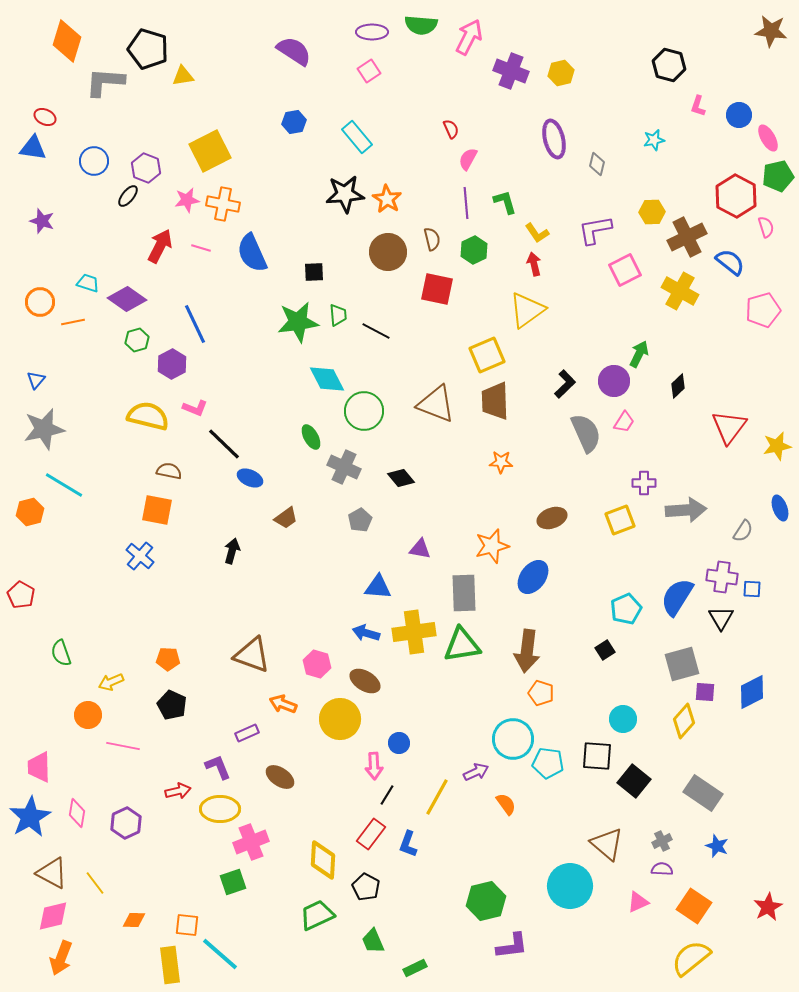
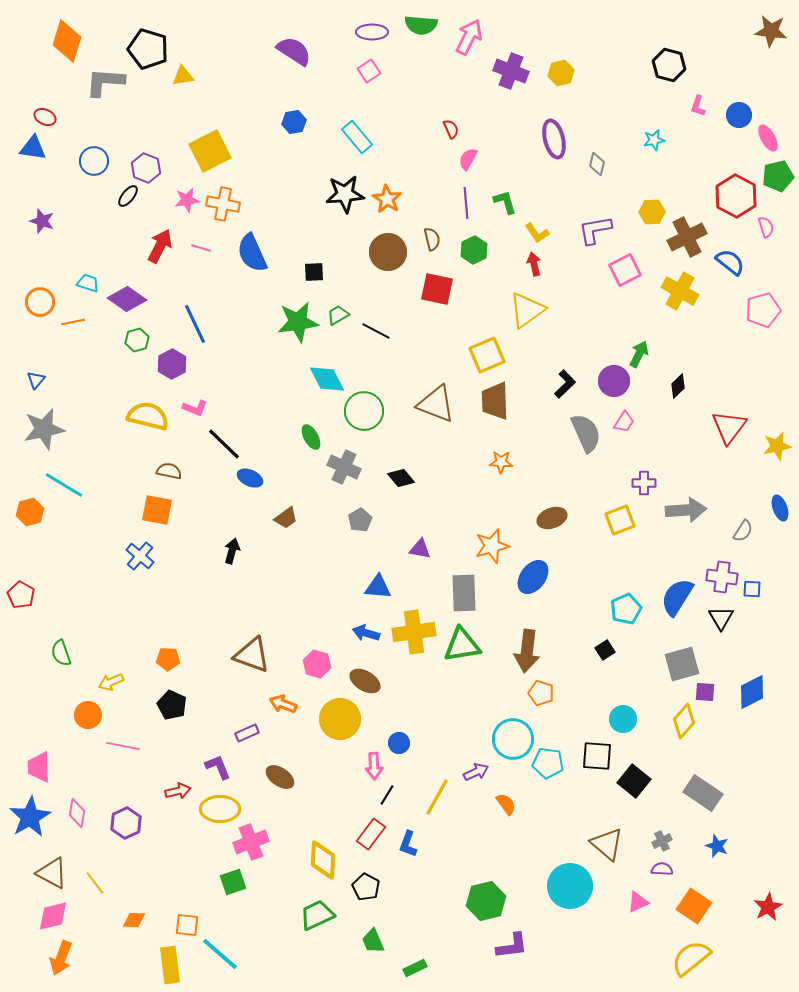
green trapezoid at (338, 315): rotated 115 degrees counterclockwise
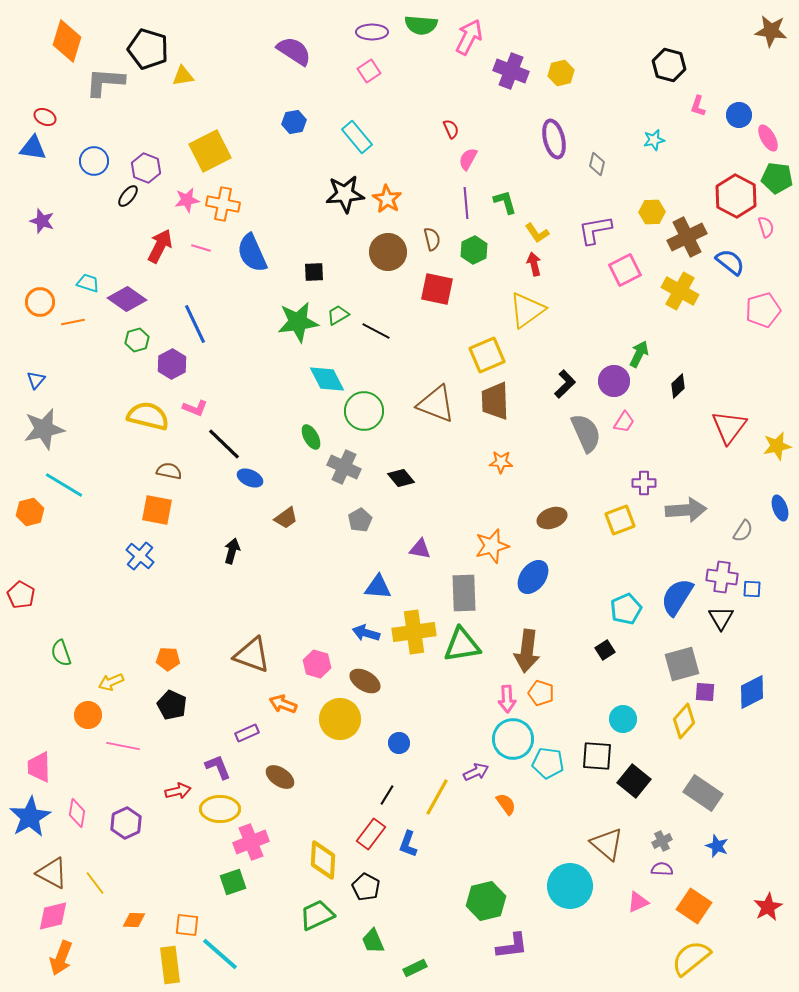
green pentagon at (778, 176): moved 1 px left, 2 px down; rotated 20 degrees clockwise
pink arrow at (374, 766): moved 133 px right, 67 px up
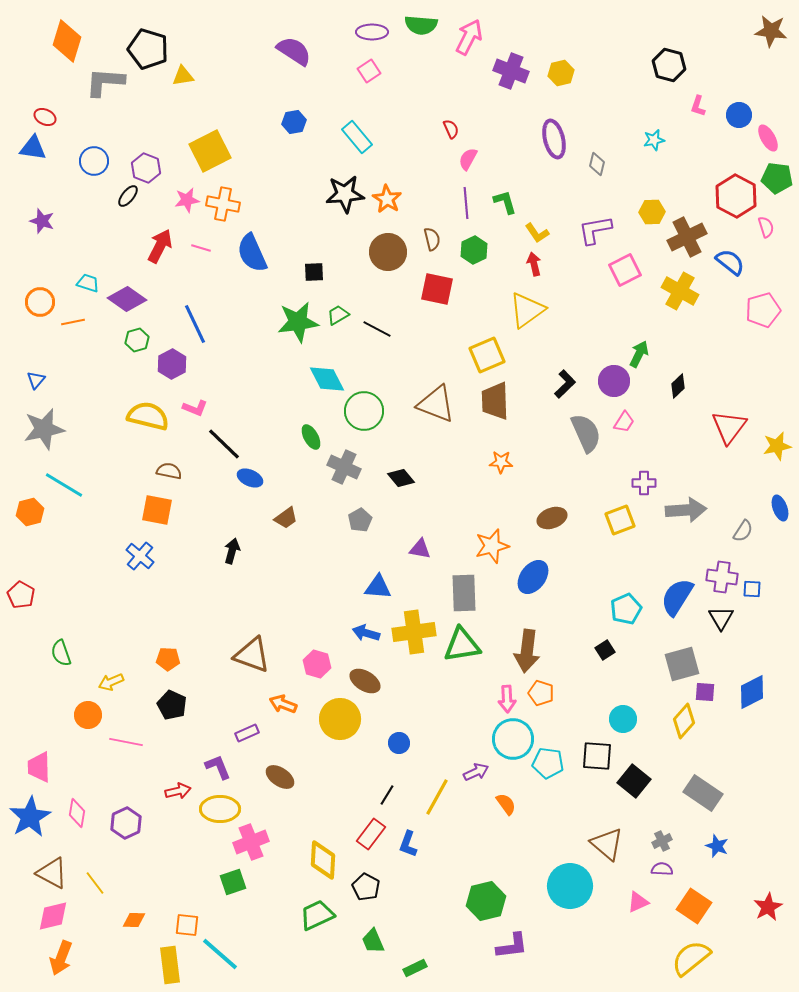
black line at (376, 331): moved 1 px right, 2 px up
pink line at (123, 746): moved 3 px right, 4 px up
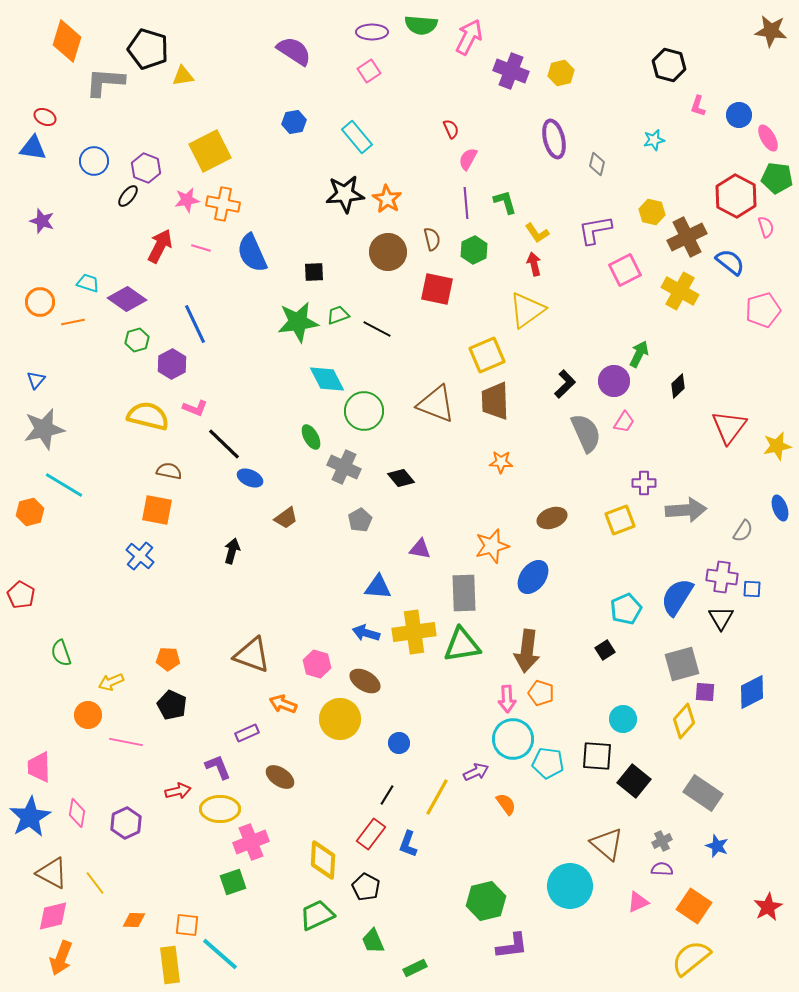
yellow hexagon at (652, 212): rotated 15 degrees clockwise
green trapezoid at (338, 315): rotated 10 degrees clockwise
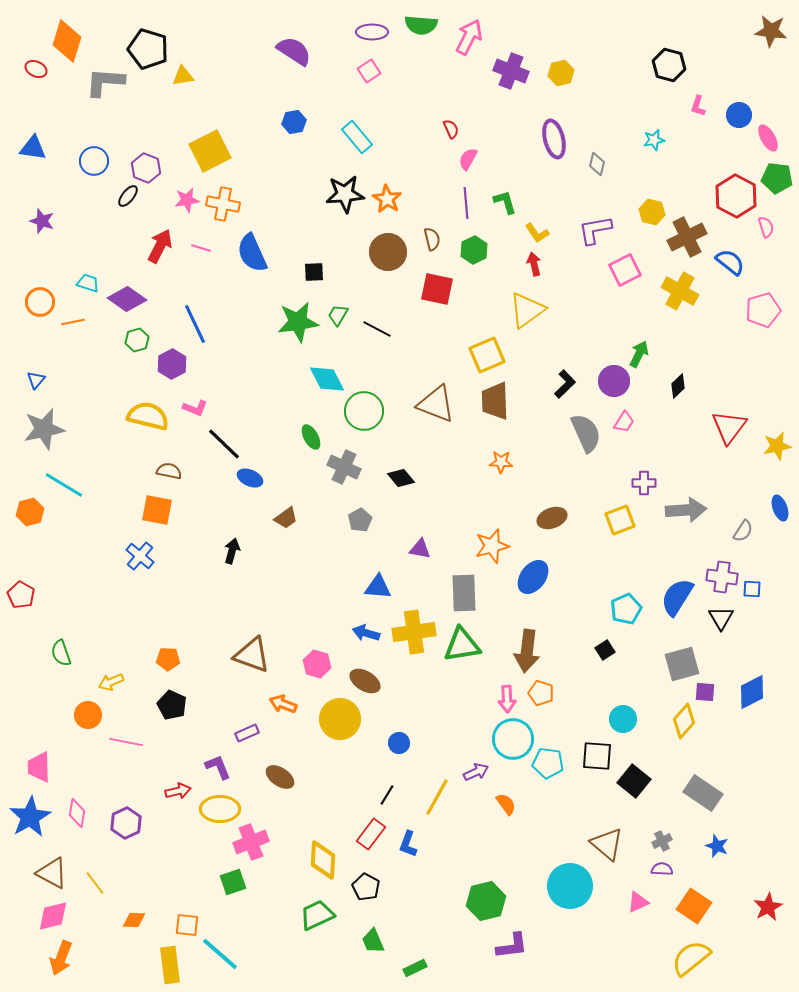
red ellipse at (45, 117): moved 9 px left, 48 px up
green trapezoid at (338, 315): rotated 40 degrees counterclockwise
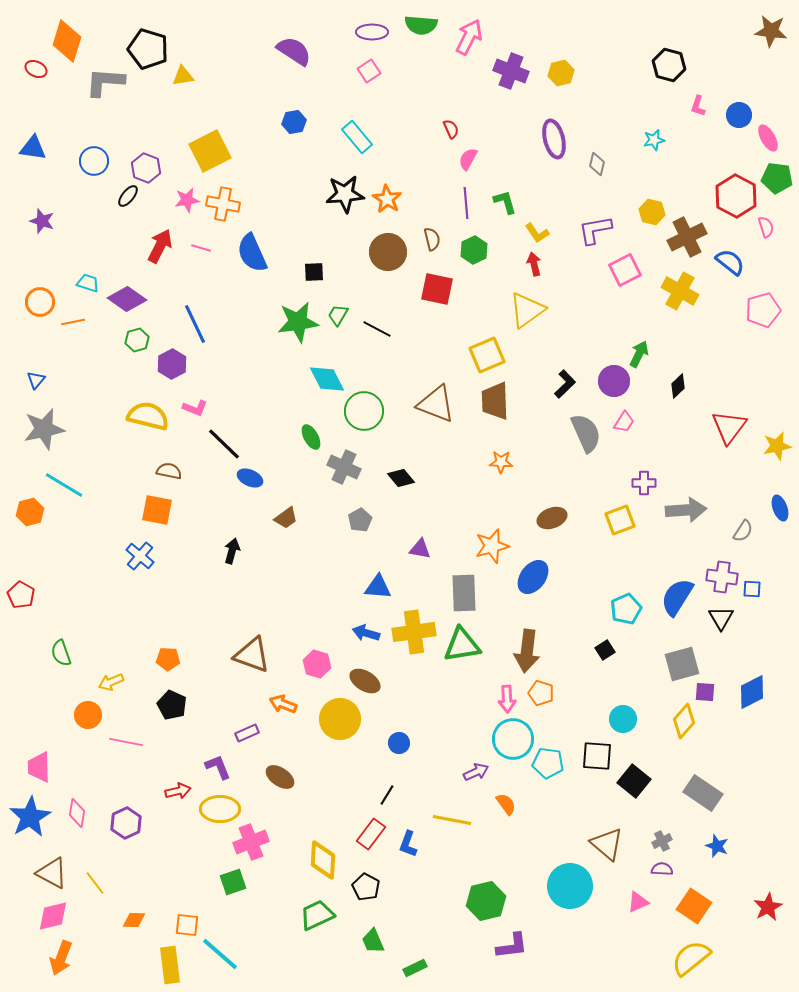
yellow line at (437, 797): moved 15 px right, 23 px down; rotated 72 degrees clockwise
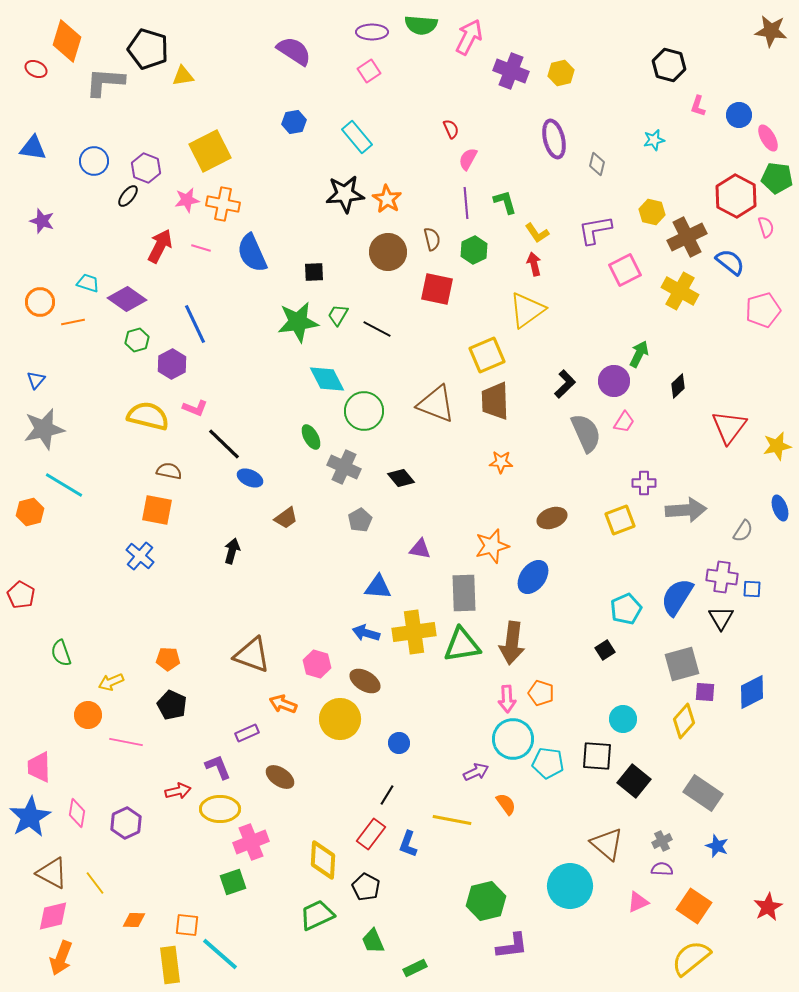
brown arrow at (527, 651): moved 15 px left, 8 px up
